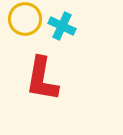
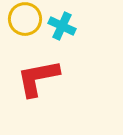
red L-shape: moved 4 px left, 1 px up; rotated 69 degrees clockwise
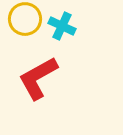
red L-shape: rotated 18 degrees counterclockwise
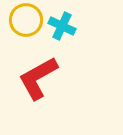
yellow circle: moved 1 px right, 1 px down
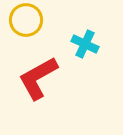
cyan cross: moved 23 px right, 18 px down
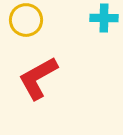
cyan cross: moved 19 px right, 26 px up; rotated 24 degrees counterclockwise
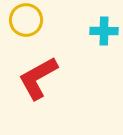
cyan cross: moved 13 px down
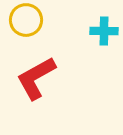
red L-shape: moved 2 px left
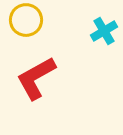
cyan cross: rotated 32 degrees counterclockwise
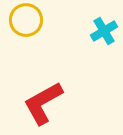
red L-shape: moved 7 px right, 25 px down
